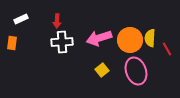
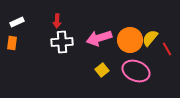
white rectangle: moved 4 px left, 3 px down
yellow semicircle: rotated 36 degrees clockwise
pink ellipse: rotated 48 degrees counterclockwise
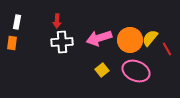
white rectangle: rotated 56 degrees counterclockwise
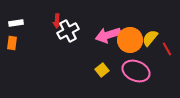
white rectangle: moved 1 px left, 1 px down; rotated 72 degrees clockwise
pink arrow: moved 9 px right, 3 px up
white cross: moved 6 px right, 11 px up; rotated 25 degrees counterclockwise
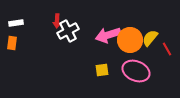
yellow square: rotated 32 degrees clockwise
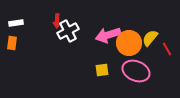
orange circle: moved 1 px left, 3 px down
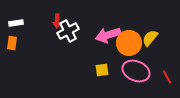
red line: moved 28 px down
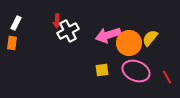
white rectangle: rotated 56 degrees counterclockwise
